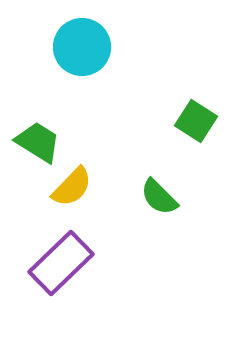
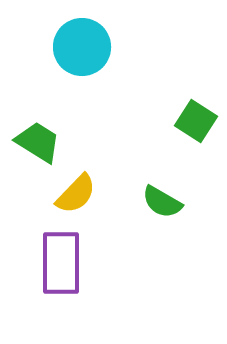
yellow semicircle: moved 4 px right, 7 px down
green semicircle: moved 3 px right, 5 px down; rotated 15 degrees counterclockwise
purple rectangle: rotated 46 degrees counterclockwise
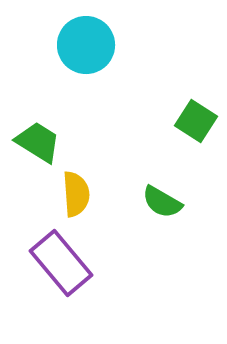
cyan circle: moved 4 px right, 2 px up
yellow semicircle: rotated 48 degrees counterclockwise
purple rectangle: rotated 40 degrees counterclockwise
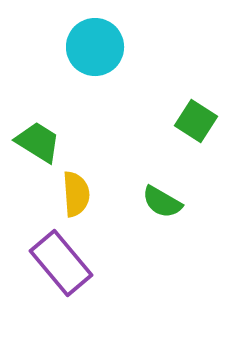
cyan circle: moved 9 px right, 2 px down
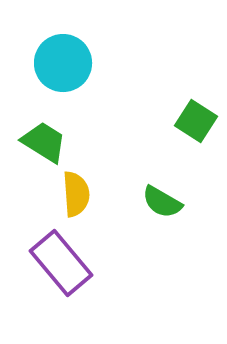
cyan circle: moved 32 px left, 16 px down
green trapezoid: moved 6 px right
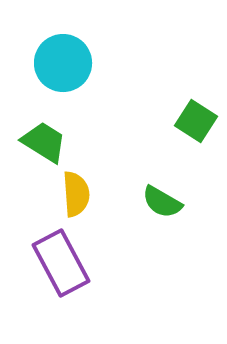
purple rectangle: rotated 12 degrees clockwise
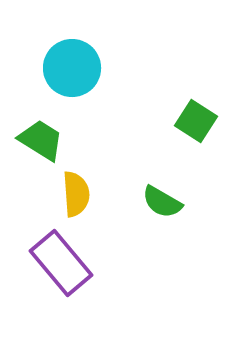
cyan circle: moved 9 px right, 5 px down
green trapezoid: moved 3 px left, 2 px up
purple rectangle: rotated 12 degrees counterclockwise
